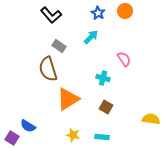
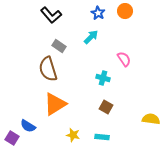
orange triangle: moved 13 px left, 5 px down
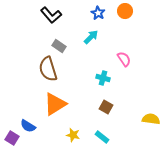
cyan rectangle: rotated 32 degrees clockwise
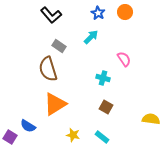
orange circle: moved 1 px down
purple square: moved 2 px left, 1 px up
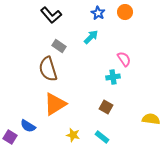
cyan cross: moved 10 px right, 1 px up; rotated 24 degrees counterclockwise
